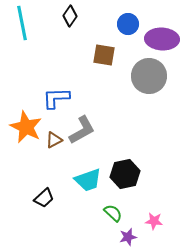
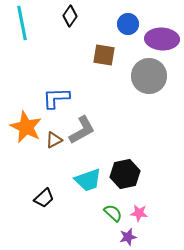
pink star: moved 15 px left, 8 px up
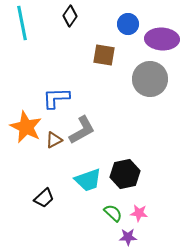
gray circle: moved 1 px right, 3 px down
purple star: rotated 12 degrees clockwise
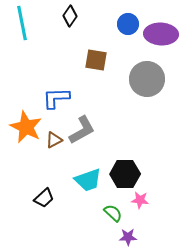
purple ellipse: moved 1 px left, 5 px up
brown square: moved 8 px left, 5 px down
gray circle: moved 3 px left
black hexagon: rotated 12 degrees clockwise
pink star: moved 1 px right, 13 px up
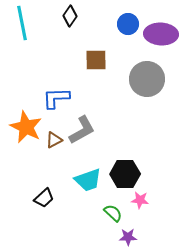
brown square: rotated 10 degrees counterclockwise
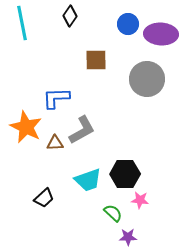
brown triangle: moved 1 px right, 3 px down; rotated 24 degrees clockwise
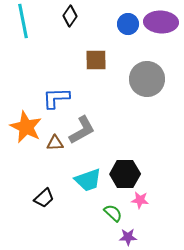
cyan line: moved 1 px right, 2 px up
purple ellipse: moved 12 px up
